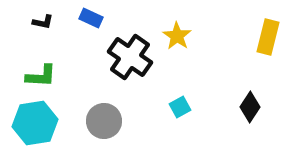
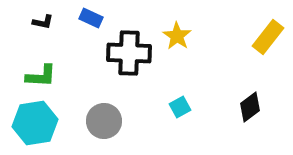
yellow rectangle: rotated 24 degrees clockwise
black cross: moved 1 px left, 4 px up; rotated 33 degrees counterclockwise
black diamond: rotated 20 degrees clockwise
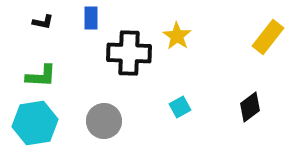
blue rectangle: rotated 65 degrees clockwise
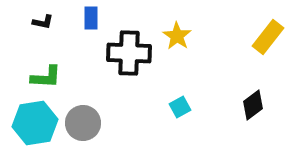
green L-shape: moved 5 px right, 1 px down
black diamond: moved 3 px right, 2 px up
gray circle: moved 21 px left, 2 px down
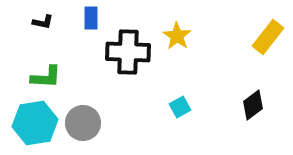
black cross: moved 1 px left, 1 px up
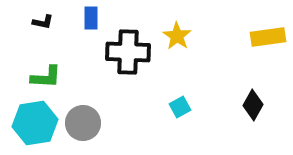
yellow rectangle: rotated 44 degrees clockwise
black diamond: rotated 24 degrees counterclockwise
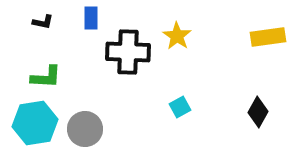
black diamond: moved 5 px right, 7 px down
gray circle: moved 2 px right, 6 px down
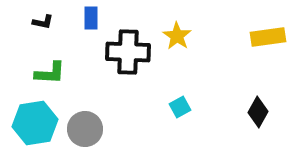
green L-shape: moved 4 px right, 4 px up
